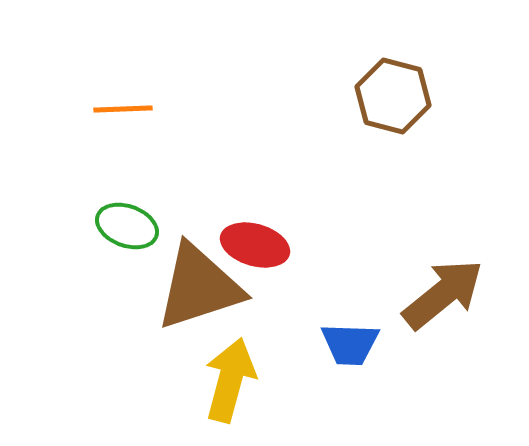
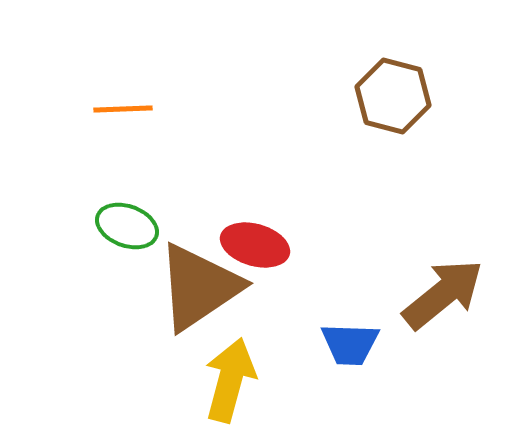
brown triangle: rotated 16 degrees counterclockwise
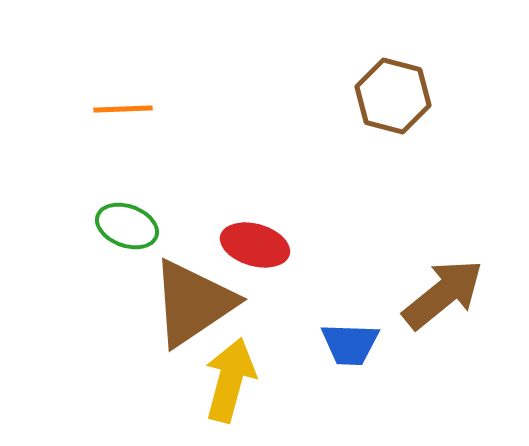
brown triangle: moved 6 px left, 16 px down
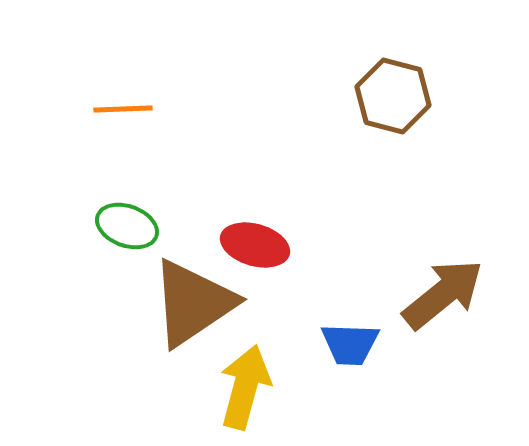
yellow arrow: moved 15 px right, 7 px down
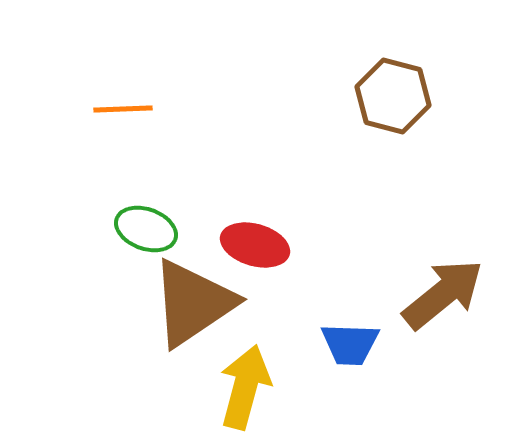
green ellipse: moved 19 px right, 3 px down
